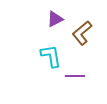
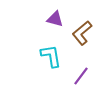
purple triangle: rotated 42 degrees clockwise
purple line: moved 6 px right; rotated 54 degrees counterclockwise
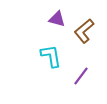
purple triangle: moved 2 px right
brown L-shape: moved 2 px right, 2 px up
